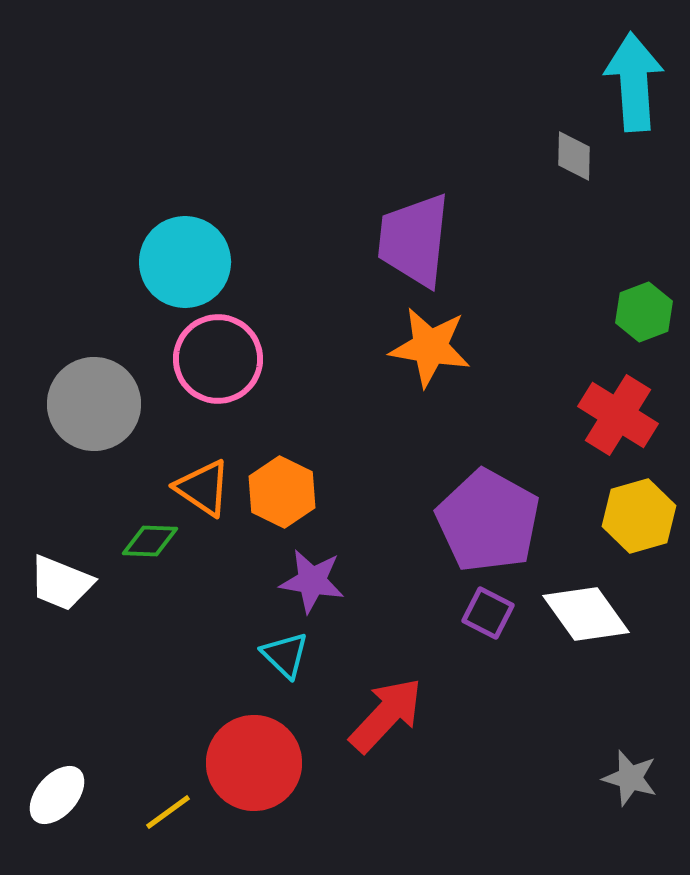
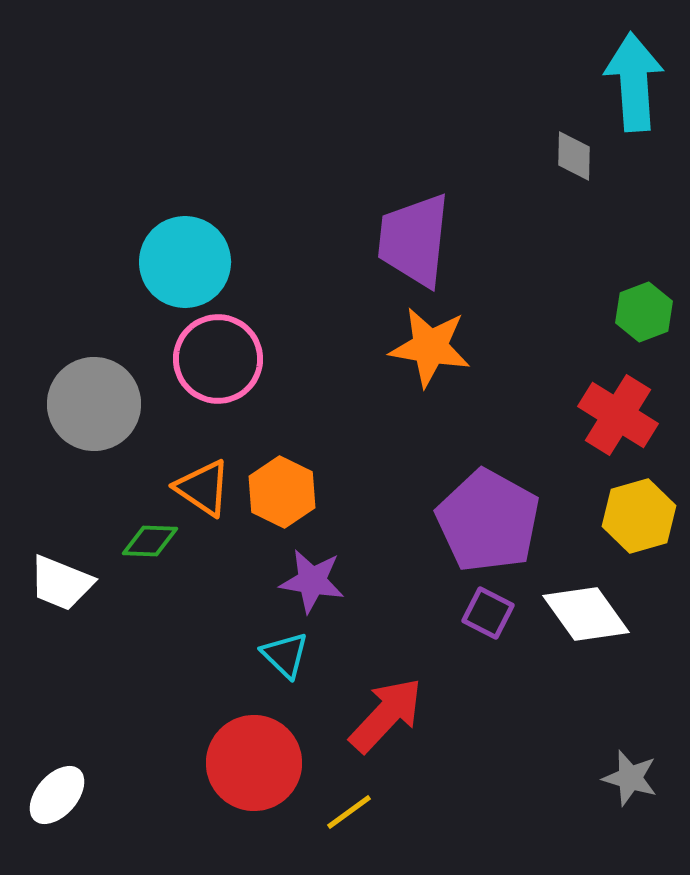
yellow line: moved 181 px right
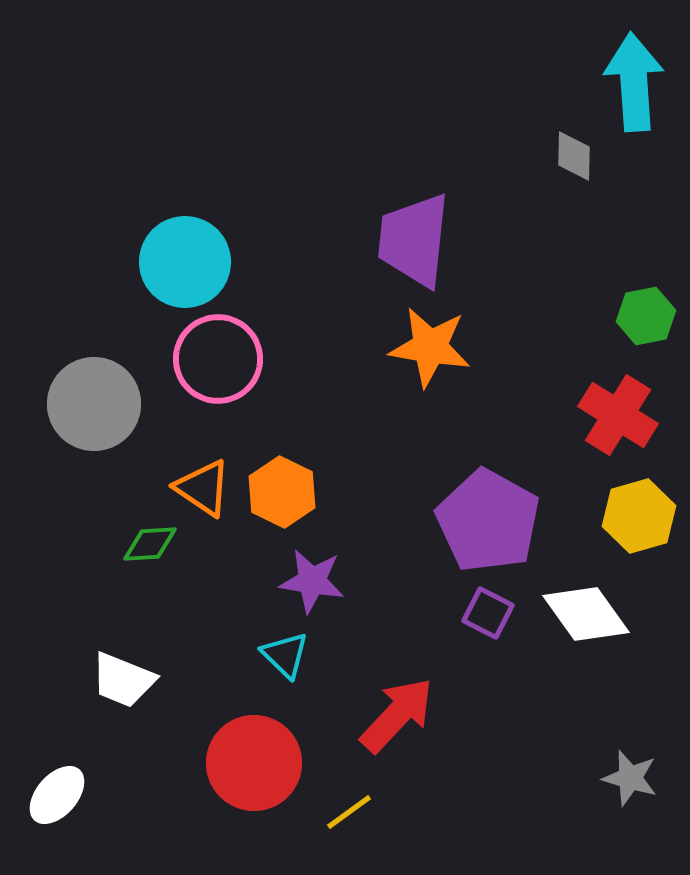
green hexagon: moved 2 px right, 4 px down; rotated 10 degrees clockwise
green diamond: moved 3 px down; rotated 6 degrees counterclockwise
white trapezoid: moved 62 px right, 97 px down
red arrow: moved 11 px right
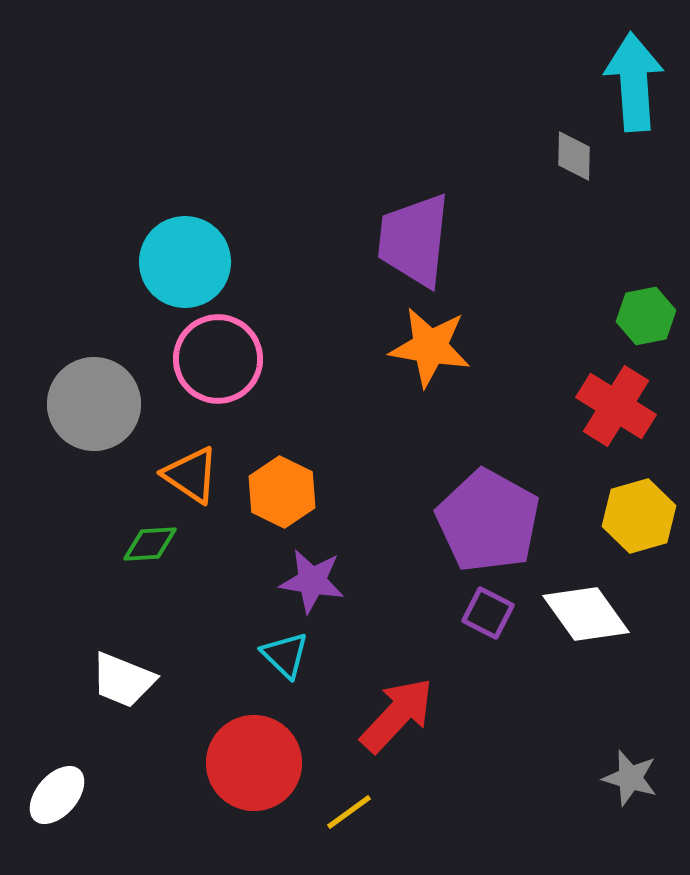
red cross: moved 2 px left, 9 px up
orange triangle: moved 12 px left, 13 px up
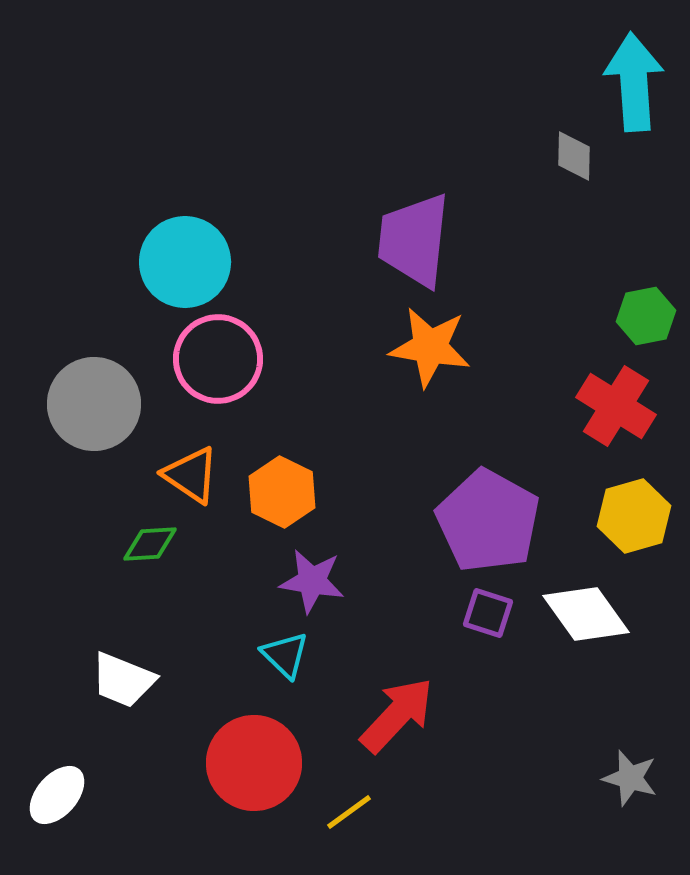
yellow hexagon: moved 5 px left
purple square: rotated 9 degrees counterclockwise
